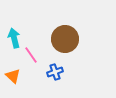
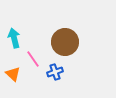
brown circle: moved 3 px down
pink line: moved 2 px right, 4 px down
orange triangle: moved 2 px up
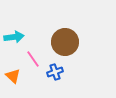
cyan arrow: moved 1 px up; rotated 96 degrees clockwise
orange triangle: moved 2 px down
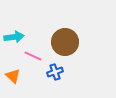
pink line: moved 3 px up; rotated 30 degrees counterclockwise
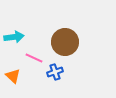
pink line: moved 1 px right, 2 px down
